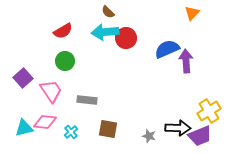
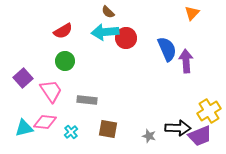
blue semicircle: rotated 90 degrees clockwise
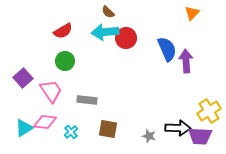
cyan triangle: rotated 18 degrees counterclockwise
purple trapezoid: rotated 25 degrees clockwise
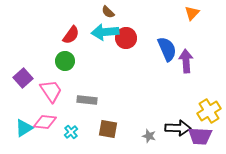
red semicircle: moved 8 px right, 4 px down; rotated 24 degrees counterclockwise
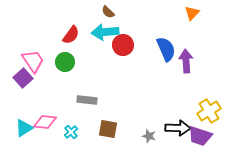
red circle: moved 3 px left, 7 px down
blue semicircle: moved 1 px left
green circle: moved 1 px down
pink trapezoid: moved 18 px left, 30 px up
purple trapezoid: rotated 15 degrees clockwise
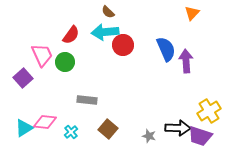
pink trapezoid: moved 9 px right, 6 px up; rotated 10 degrees clockwise
brown square: rotated 30 degrees clockwise
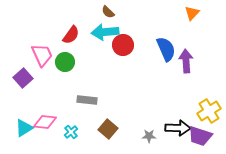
gray star: rotated 16 degrees counterclockwise
